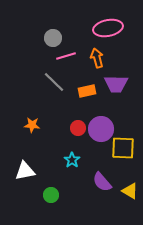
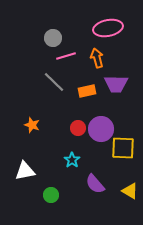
orange star: rotated 14 degrees clockwise
purple semicircle: moved 7 px left, 2 px down
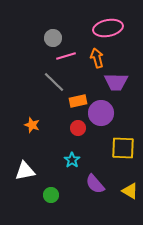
purple trapezoid: moved 2 px up
orange rectangle: moved 9 px left, 10 px down
purple circle: moved 16 px up
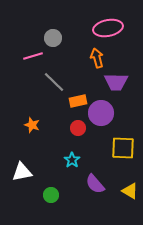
pink line: moved 33 px left
white triangle: moved 3 px left, 1 px down
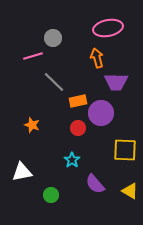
yellow square: moved 2 px right, 2 px down
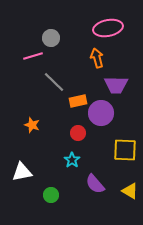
gray circle: moved 2 px left
purple trapezoid: moved 3 px down
red circle: moved 5 px down
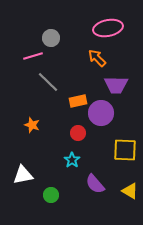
orange arrow: rotated 30 degrees counterclockwise
gray line: moved 6 px left
white triangle: moved 1 px right, 3 px down
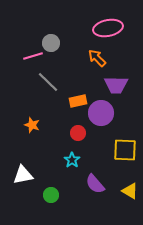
gray circle: moved 5 px down
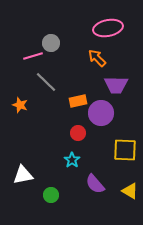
gray line: moved 2 px left
orange star: moved 12 px left, 20 px up
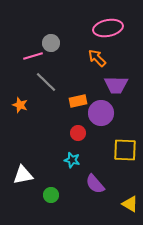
cyan star: rotated 21 degrees counterclockwise
yellow triangle: moved 13 px down
